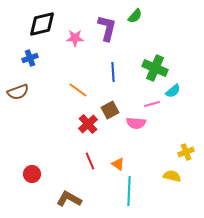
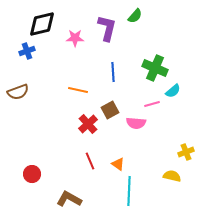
blue cross: moved 3 px left, 7 px up
orange line: rotated 24 degrees counterclockwise
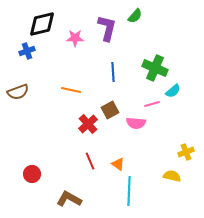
orange line: moved 7 px left
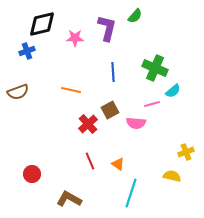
cyan line: moved 2 px right, 2 px down; rotated 16 degrees clockwise
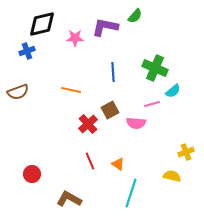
purple L-shape: moved 2 px left, 1 px up; rotated 92 degrees counterclockwise
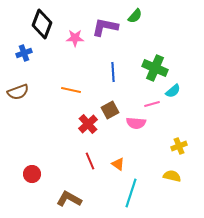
black diamond: rotated 56 degrees counterclockwise
blue cross: moved 3 px left, 2 px down
yellow cross: moved 7 px left, 6 px up
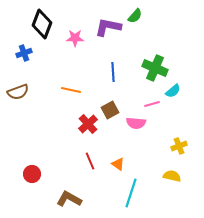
purple L-shape: moved 3 px right
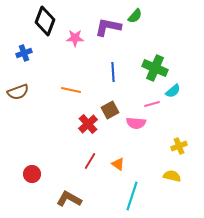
black diamond: moved 3 px right, 3 px up
red line: rotated 54 degrees clockwise
cyan line: moved 1 px right, 3 px down
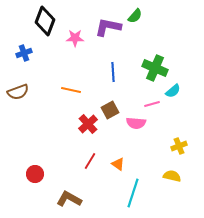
red circle: moved 3 px right
cyan line: moved 1 px right, 3 px up
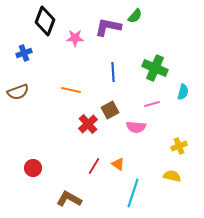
cyan semicircle: moved 10 px right, 1 px down; rotated 35 degrees counterclockwise
pink semicircle: moved 4 px down
red line: moved 4 px right, 5 px down
red circle: moved 2 px left, 6 px up
